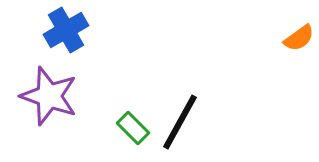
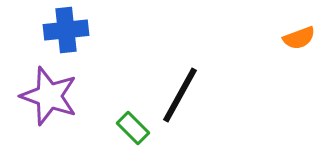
blue cross: rotated 24 degrees clockwise
orange semicircle: rotated 16 degrees clockwise
black line: moved 27 px up
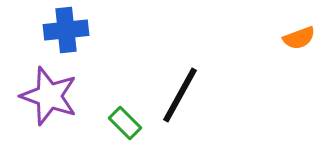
green rectangle: moved 8 px left, 5 px up
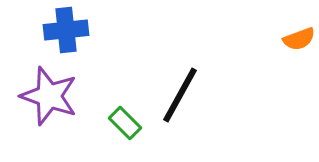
orange semicircle: moved 1 px down
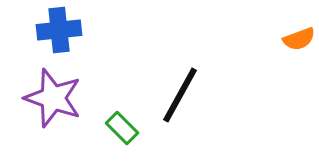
blue cross: moved 7 px left
purple star: moved 4 px right, 2 px down
green rectangle: moved 3 px left, 5 px down
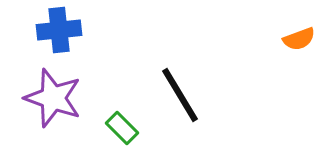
black line: rotated 60 degrees counterclockwise
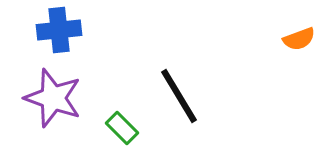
black line: moved 1 px left, 1 px down
